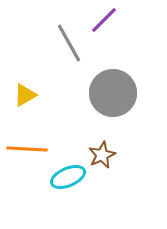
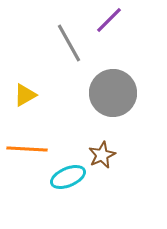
purple line: moved 5 px right
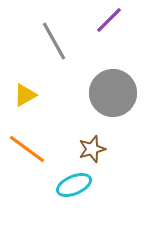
gray line: moved 15 px left, 2 px up
orange line: rotated 33 degrees clockwise
brown star: moved 10 px left, 6 px up; rotated 8 degrees clockwise
cyan ellipse: moved 6 px right, 8 px down
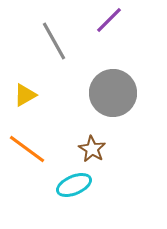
brown star: rotated 24 degrees counterclockwise
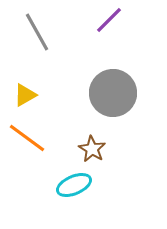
gray line: moved 17 px left, 9 px up
orange line: moved 11 px up
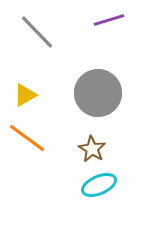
purple line: rotated 28 degrees clockwise
gray line: rotated 15 degrees counterclockwise
gray circle: moved 15 px left
cyan ellipse: moved 25 px right
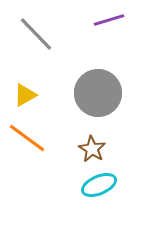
gray line: moved 1 px left, 2 px down
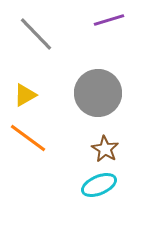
orange line: moved 1 px right
brown star: moved 13 px right
